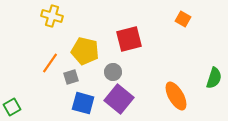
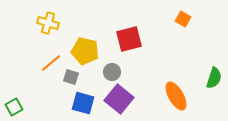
yellow cross: moved 4 px left, 7 px down
orange line: moved 1 px right; rotated 15 degrees clockwise
gray circle: moved 1 px left
gray square: rotated 35 degrees clockwise
green square: moved 2 px right
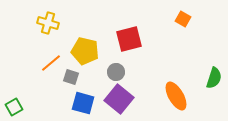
gray circle: moved 4 px right
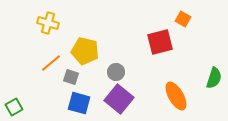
red square: moved 31 px right, 3 px down
blue square: moved 4 px left
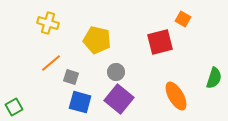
yellow pentagon: moved 12 px right, 11 px up
blue square: moved 1 px right, 1 px up
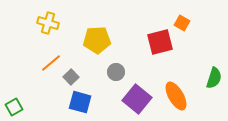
orange square: moved 1 px left, 4 px down
yellow pentagon: rotated 16 degrees counterclockwise
gray square: rotated 28 degrees clockwise
purple square: moved 18 px right
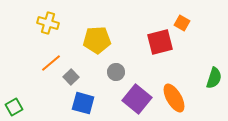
orange ellipse: moved 2 px left, 2 px down
blue square: moved 3 px right, 1 px down
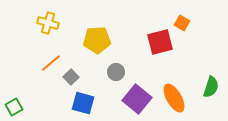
green semicircle: moved 3 px left, 9 px down
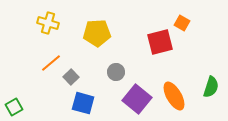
yellow pentagon: moved 7 px up
orange ellipse: moved 2 px up
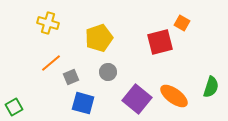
yellow pentagon: moved 2 px right, 5 px down; rotated 16 degrees counterclockwise
gray circle: moved 8 px left
gray square: rotated 21 degrees clockwise
orange ellipse: rotated 24 degrees counterclockwise
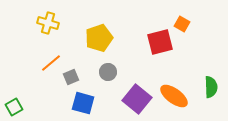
orange square: moved 1 px down
green semicircle: rotated 20 degrees counterclockwise
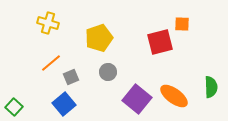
orange square: rotated 28 degrees counterclockwise
blue square: moved 19 px left, 1 px down; rotated 35 degrees clockwise
green square: rotated 18 degrees counterclockwise
